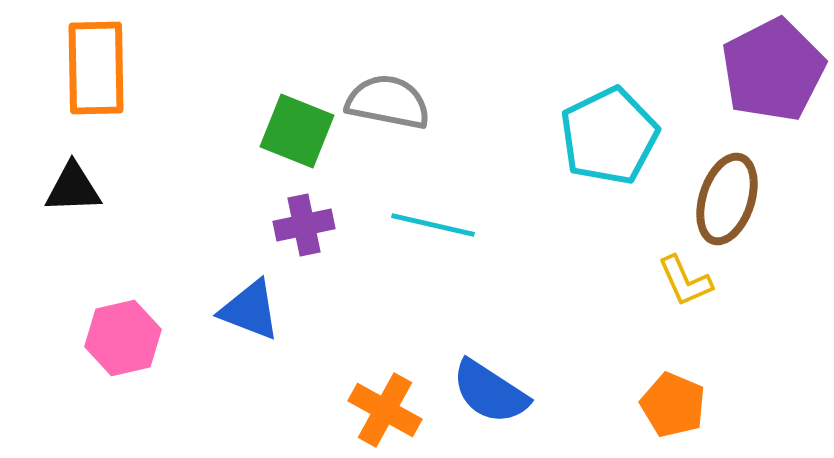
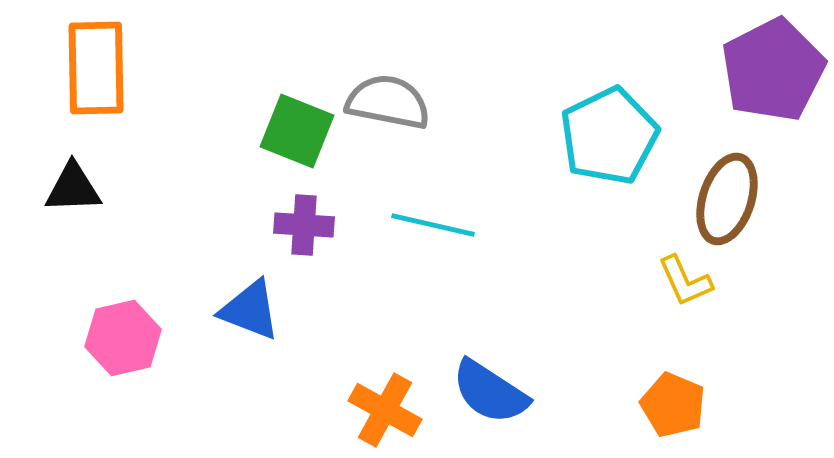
purple cross: rotated 16 degrees clockwise
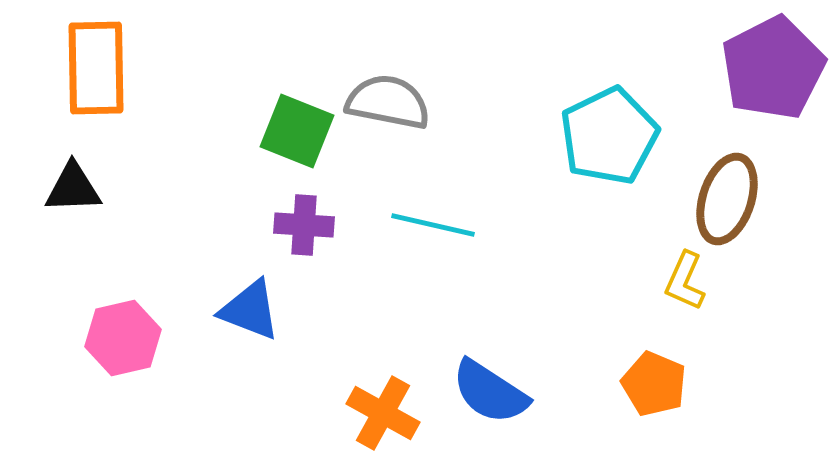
purple pentagon: moved 2 px up
yellow L-shape: rotated 48 degrees clockwise
orange pentagon: moved 19 px left, 21 px up
orange cross: moved 2 px left, 3 px down
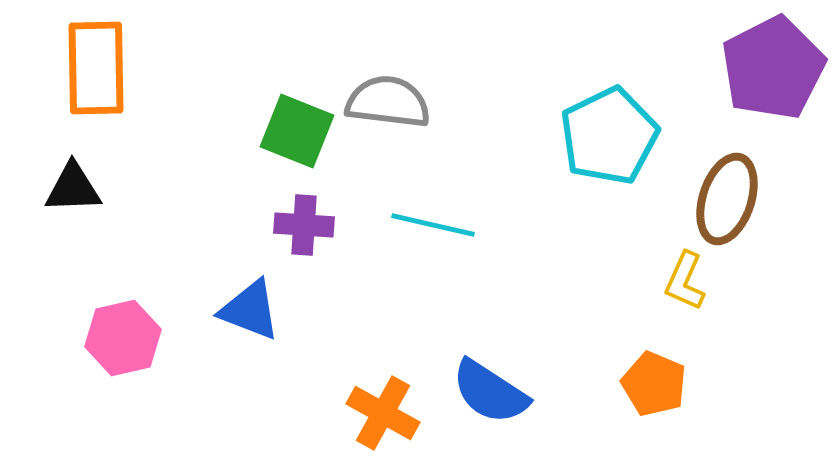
gray semicircle: rotated 4 degrees counterclockwise
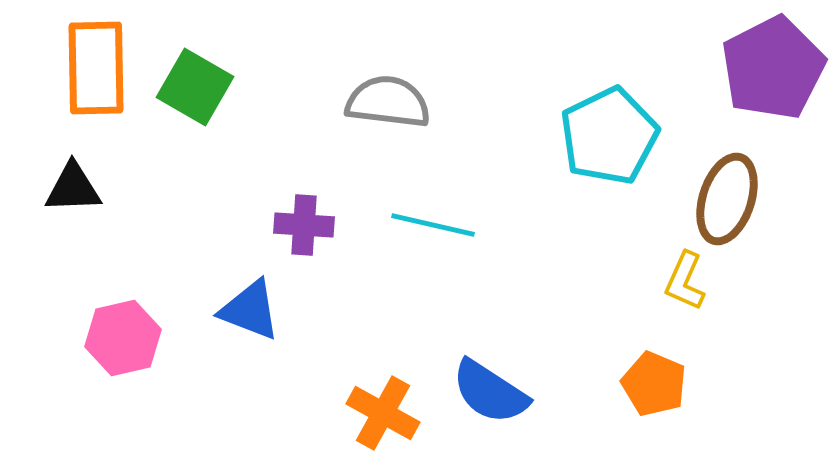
green square: moved 102 px left, 44 px up; rotated 8 degrees clockwise
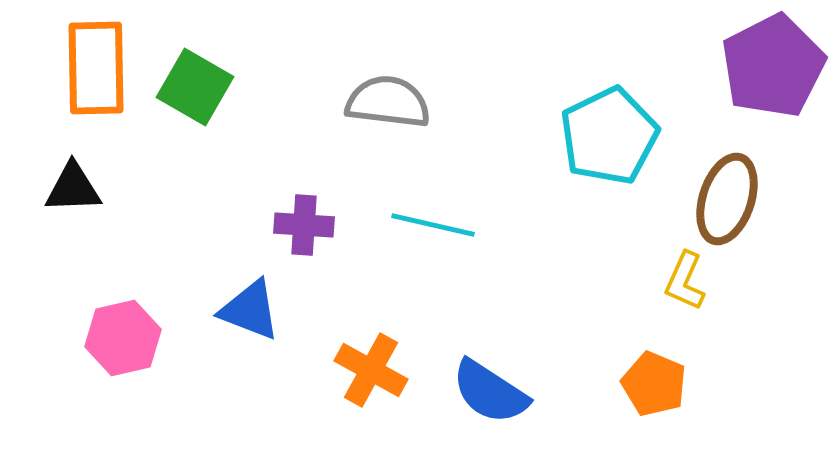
purple pentagon: moved 2 px up
orange cross: moved 12 px left, 43 px up
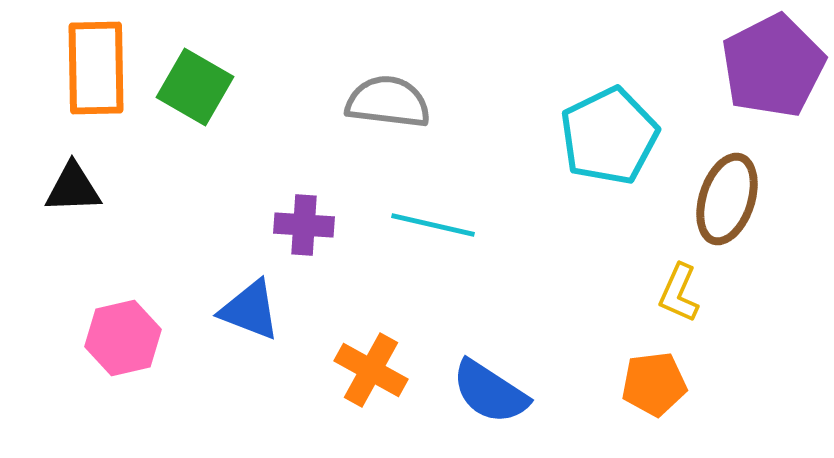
yellow L-shape: moved 6 px left, 12 px down
orange pentagon: rotated 30 degrees counterclockwise
